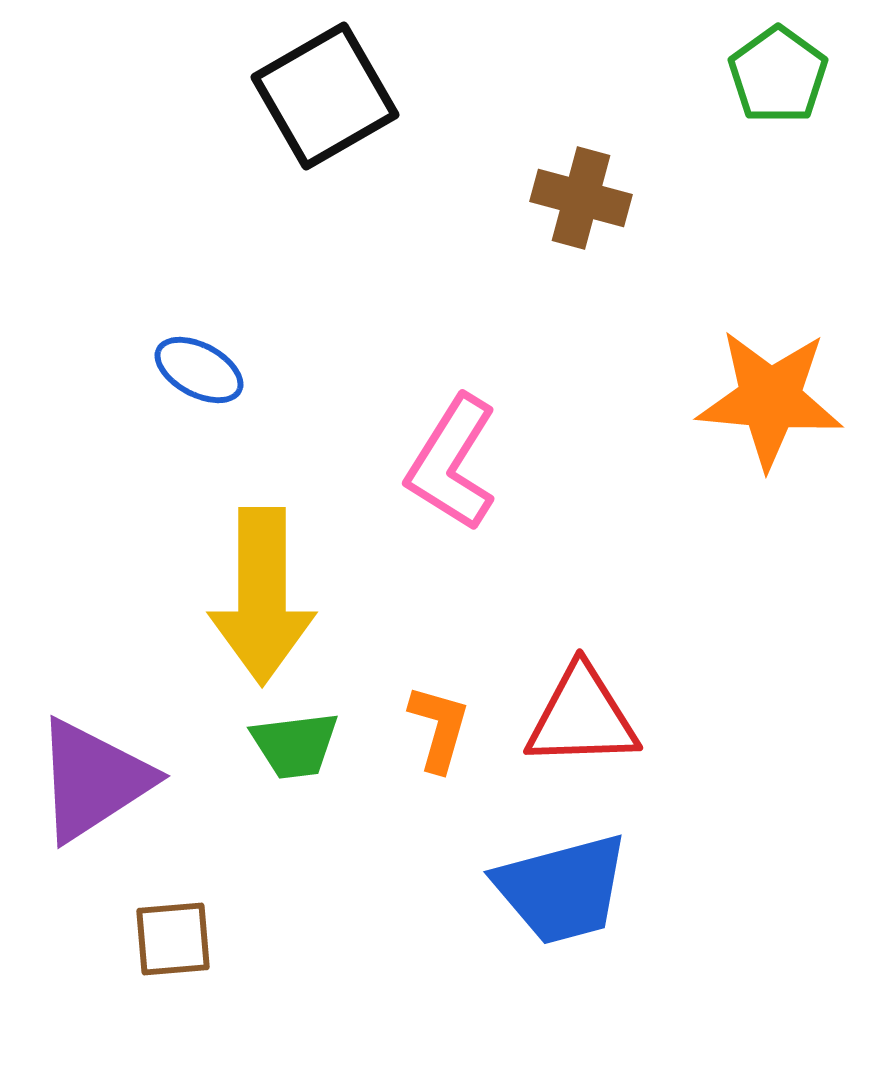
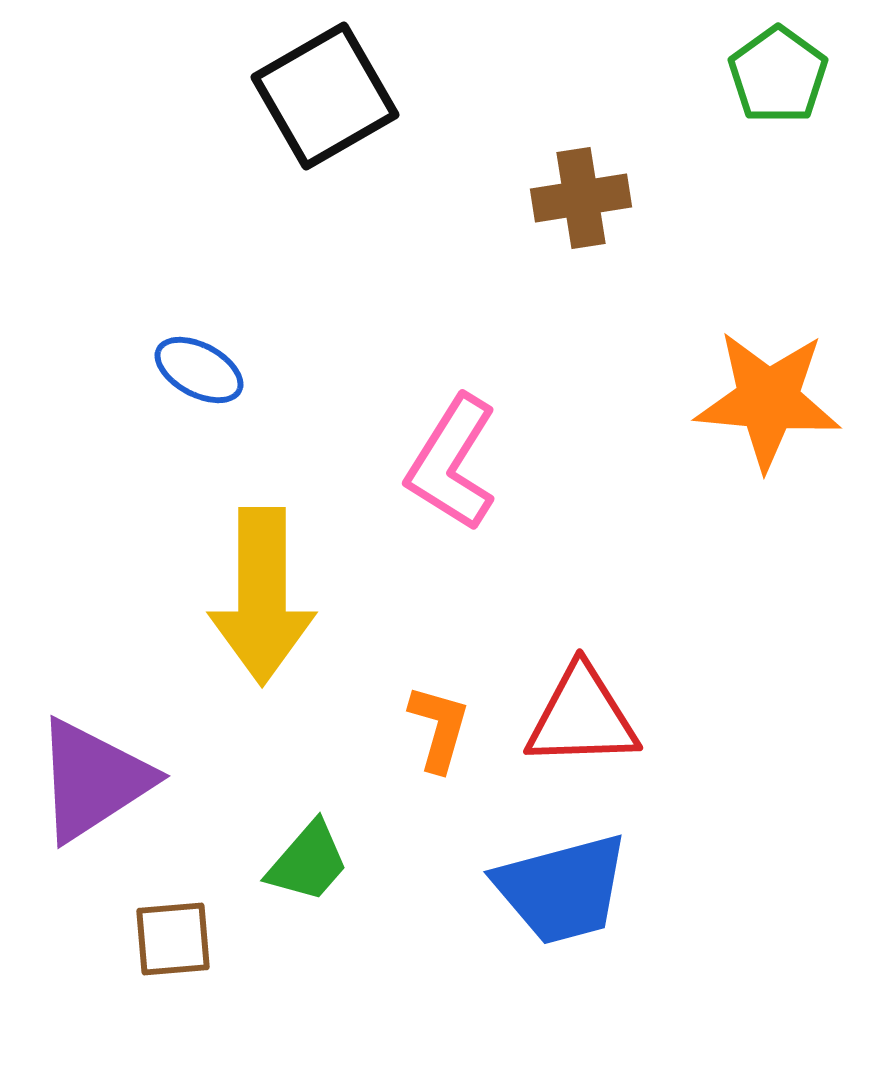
brown cross: rotated 24 degrees counterclockwise
orange star: moved 2 px left, 1 px down
green trapezoid: moved 13 px right, 117 px down; rotated 42 degrees counterclockwise
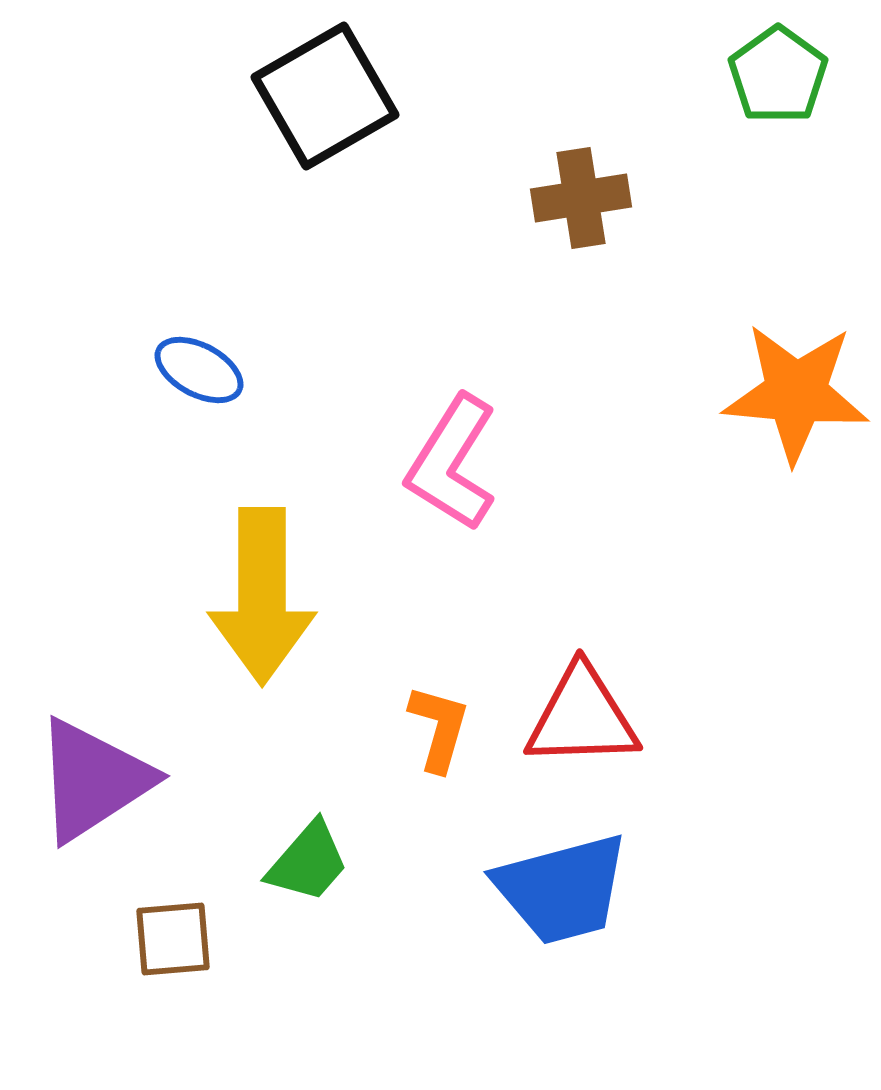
orange star: moved 28 px right, 7 px up
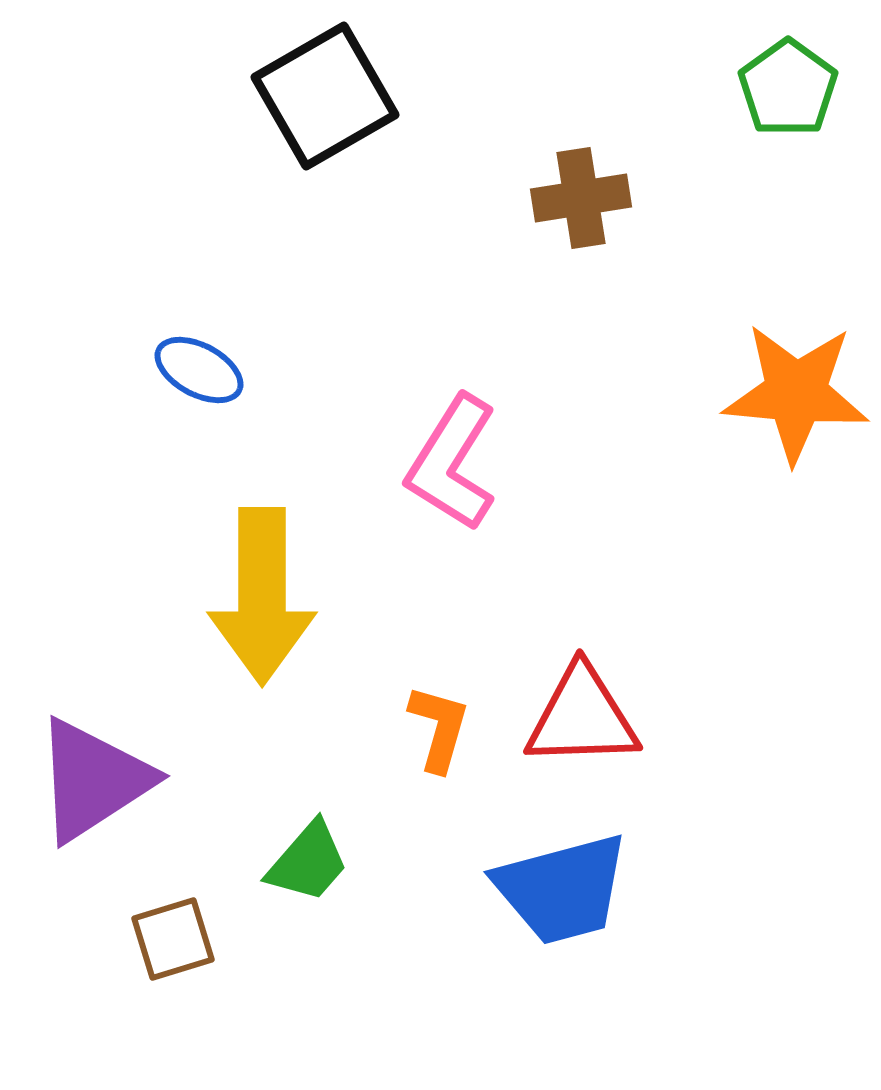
green pentagon: moved 10 px right, 13 px down
brown square: rotated 12 degrees counterclockwise
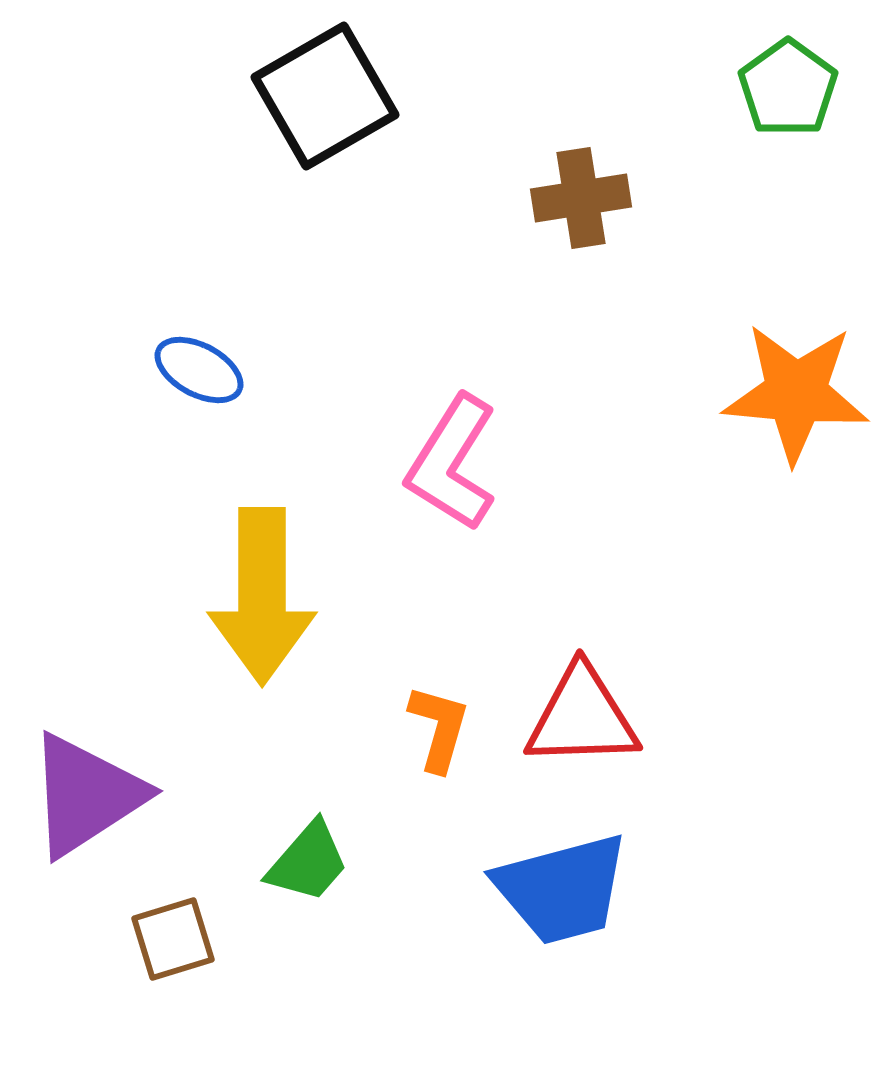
purple triangle: moved 7 px left, 15 px down
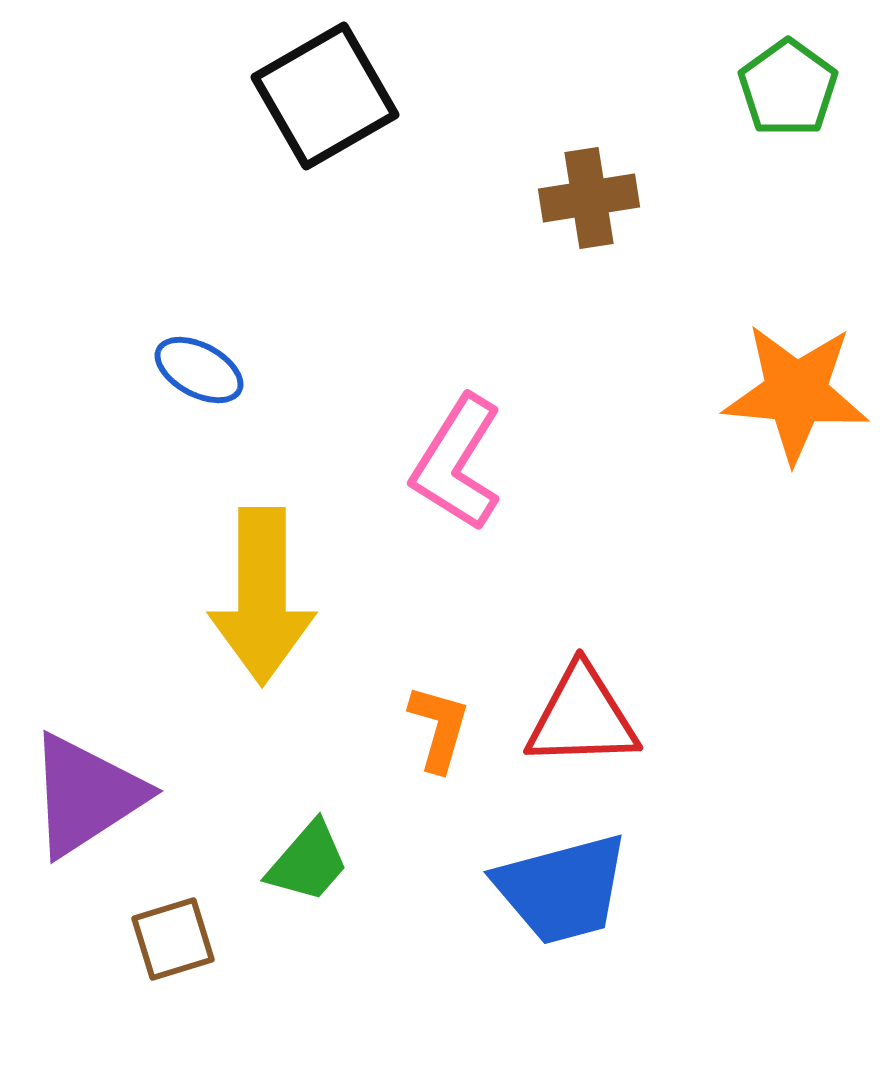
brown cross: moved 8 px right
pink L-shape: moved 5 px right
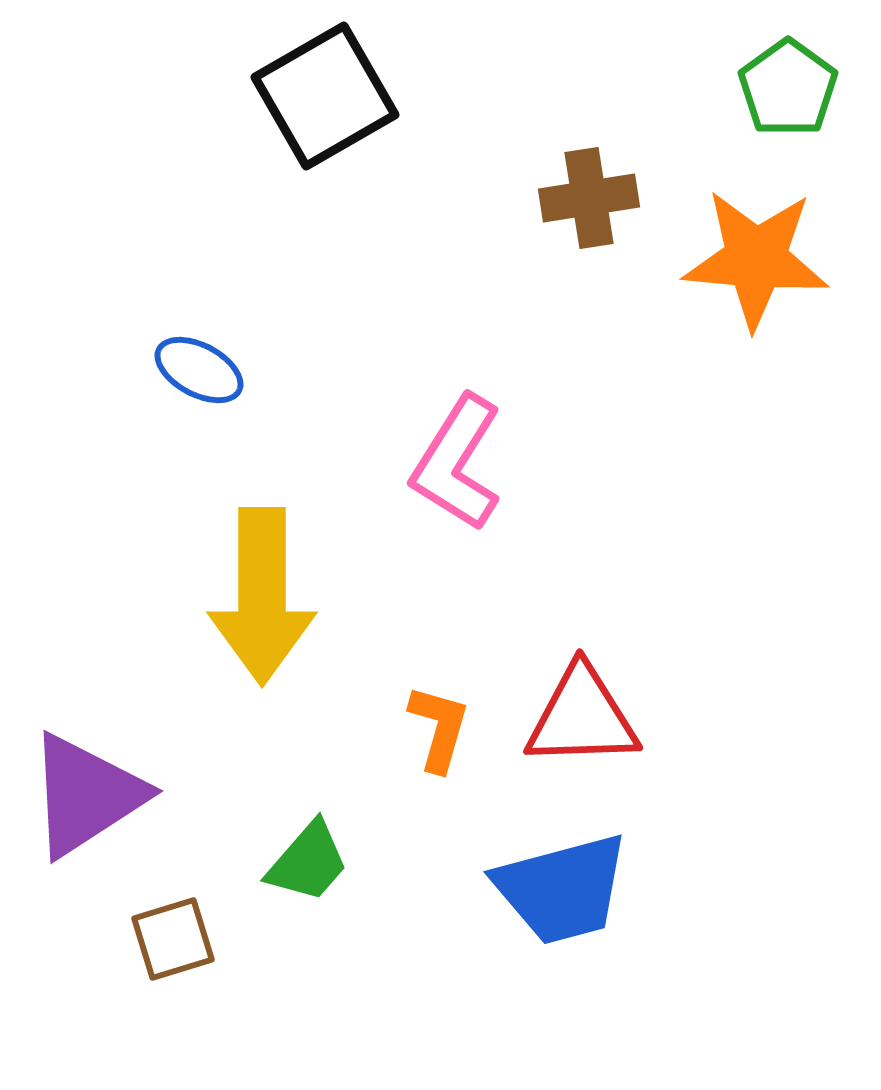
orange star: moved 40 px left, 134 px up
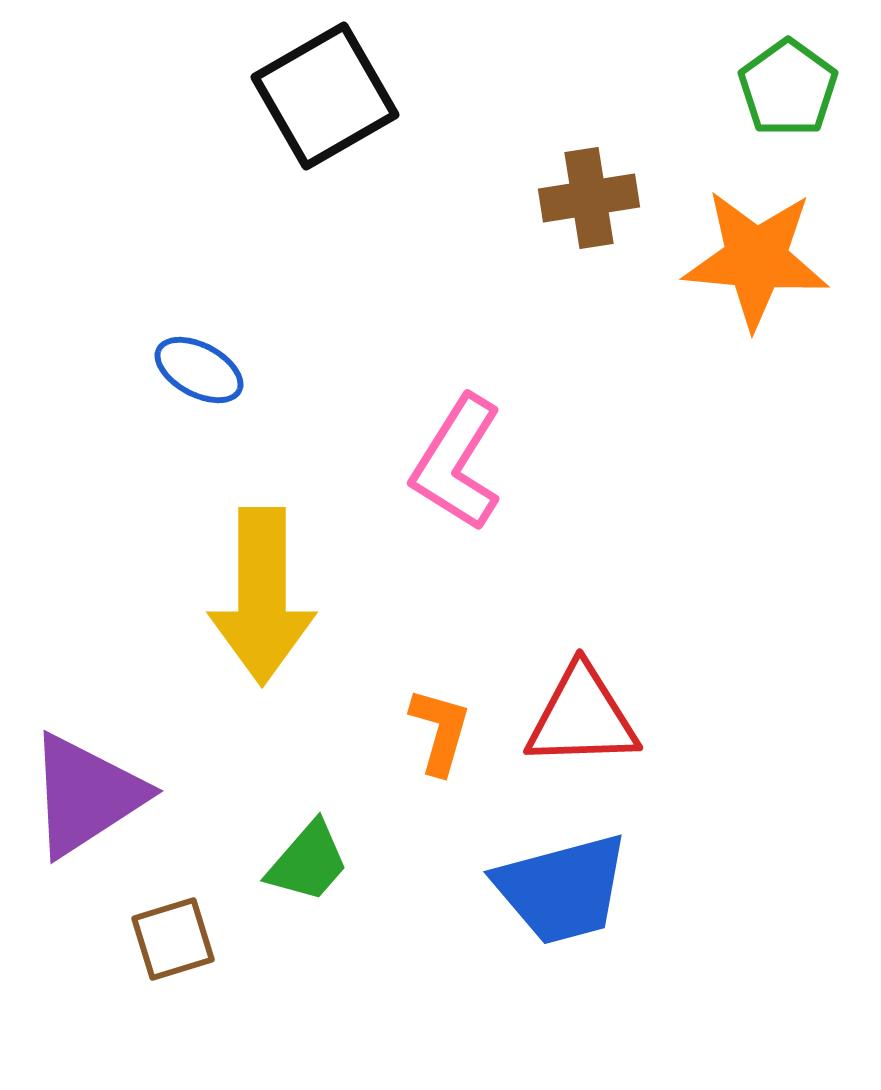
orange L-shape: moved 1 px right, 3 px down
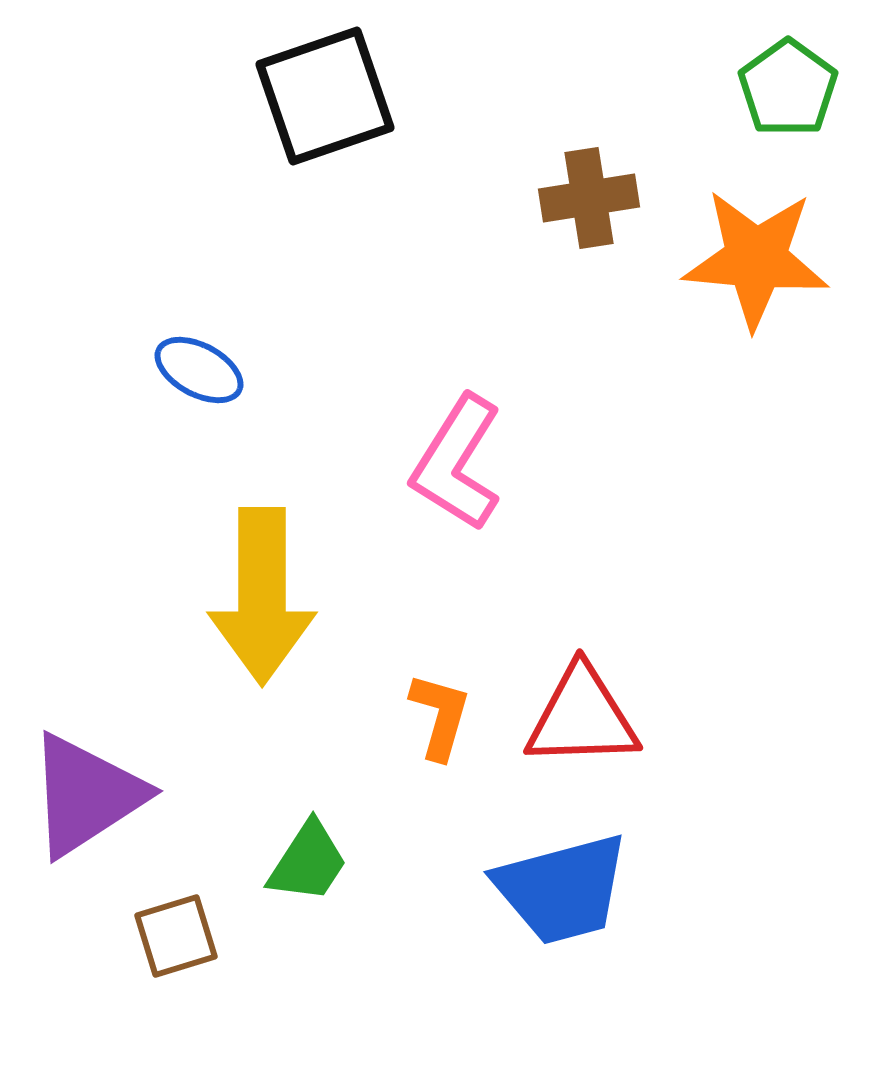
black square: rotated 11 degrees clockwise
orange L-shape: moved 15 px up
green trapezoid: rotated 8 degrees counterclockwise
brown square: moved 3 px right, 3 px up
